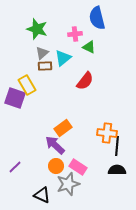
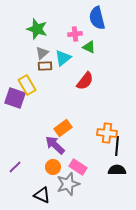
orange circle: moved 3 px left, 1 px down
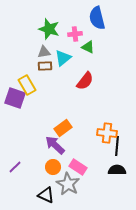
green star: moved 12 px right
green triangle: moved 1 px left
gray triangle: moved 2 px right, 1 px up; rotated 32 degrees clockwise
gray star: rotated 25 degrees counterclockwise
black triangle: moved 4 px right
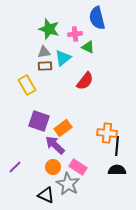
purple square: moved 24 px right, 23 px down
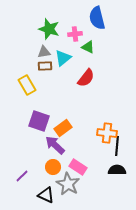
red semicircle: moved 1 px right, 3 px up
purple line: moved 7 px right, 9 px down
